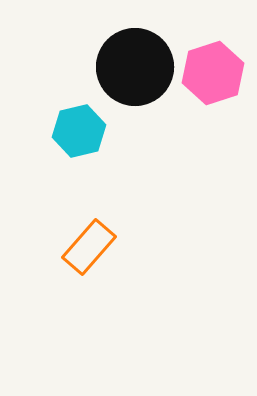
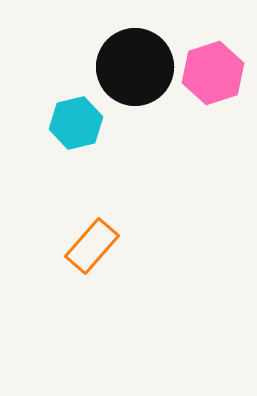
cyan hexagon: moved 3 px left, 8 px up
orange rectangle: moved 3 px right, 1 px up
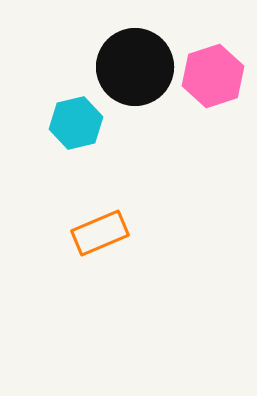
pink hexagon: moved 3 px down
orange rectangle: moved 8 px right, 13 px up; rotated 26 degrees clockwise
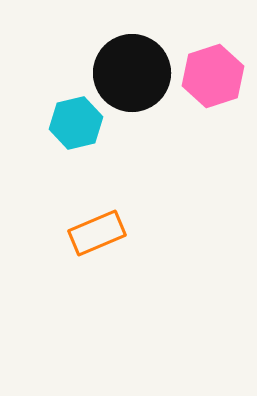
black circle: moved 3 px left, 6 px down
orange rectangle: moved 3 px left
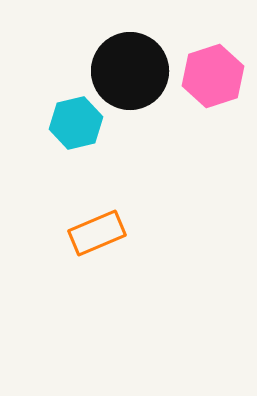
black circle: moved 2 px left, 2 px up
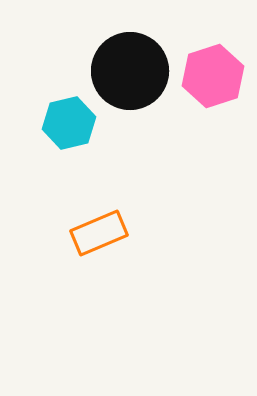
cyan hexagon: moved 7 px left
orange rectangle: moved 2 px right
